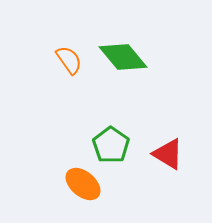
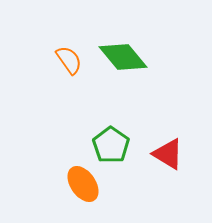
orange ellipse: rotated 15 degrees clockwise
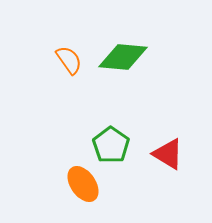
green diamond: rotated 45 degrees counterclockwise
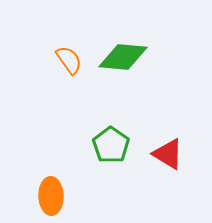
orange ellipse: moved 32 px left, 12 px down; rotated 33 degrees clockwise
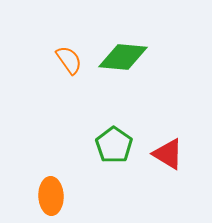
green pentagon: moved 3 px right
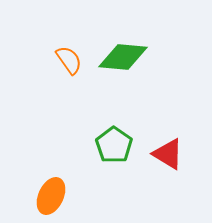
orange ellipse: rotated 27 degrees clockwise
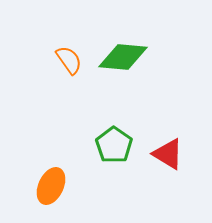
orange ellipse: moved 10 px up
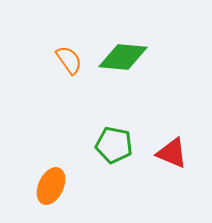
green pentagon: rotated 24 degrees counterclockwise
red triangle: moved 4 px right, 1 px up; rotated 8 degrees counterclockwise
